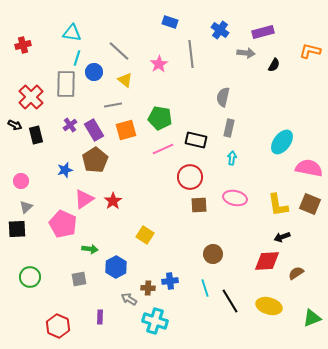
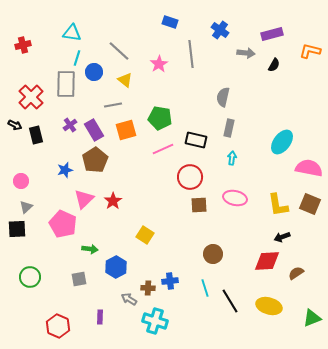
purple rectangle at (263, 32): moved 9 px right, 2 px down
pink triangle at (84, 199): rotated 10 degrees counterclockwise
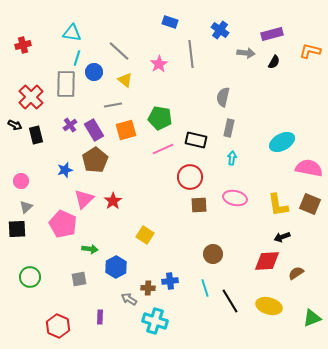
black semicircle at (274, 65): moved 3 px up
cyan ellipse at (282, 142): rotated 25 degrees clockwise
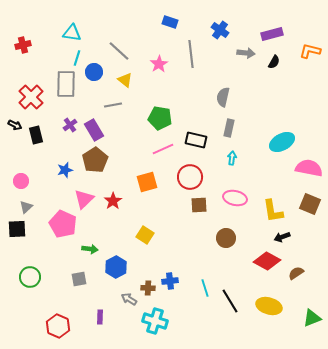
orange square at (126, 130): moved 21 px right, 52 px down
yellow L-shape at (278, 205): moved 5 px left, 6 px down
brown circle at (213, 254): moved 13 px right, 16 px up
red diamond at (267, 261): rotated 32 degrees clockwise
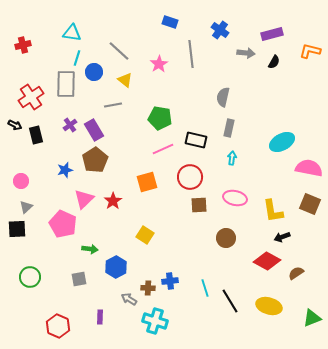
red cross at (31, 97): rotated 10 degrees clockwise
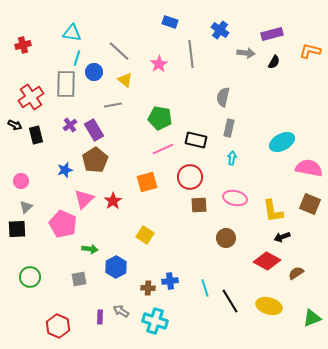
gray arrow at (129, 299): moved 8 px left, 12 px down
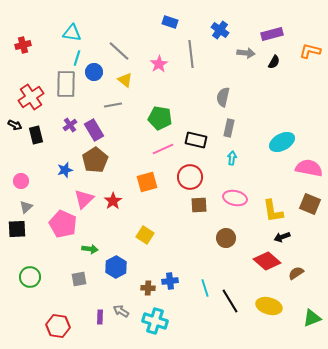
red diamond at (267, 261): rotated 12 degrees clockwise
red hexagon at (58, 326): rotated 15 degrees counterclockwise
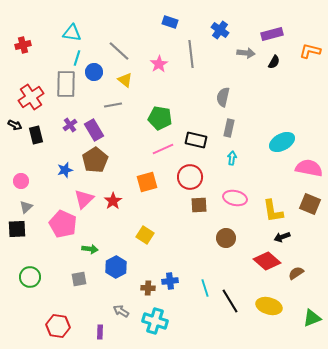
purple rectangle at (100, 317): moved 15 px down
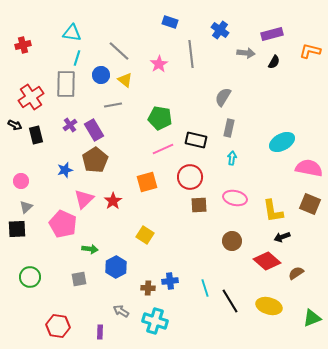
blue circle at (94, 72): moved 7 px right, 3 px down
gray semicircle at (223, 97): rotated 18 degrees clockwise
brown circle at (226, 238): moved 6 px right, 3 px down
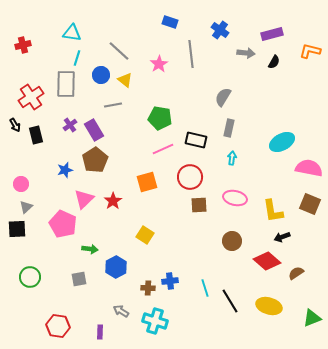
black arrow at (15, 125): rotated 32 degrees clockwise
pink circle at (21, 181): moved 3 px down
